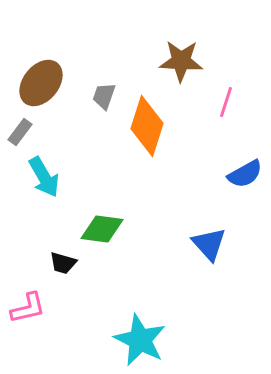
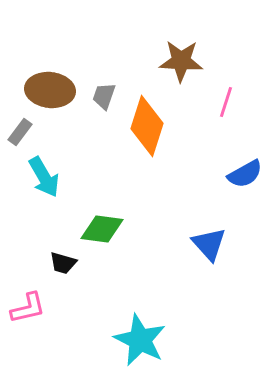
brown ellipse: moved 9 px right, 7 px down; rotated 57 degrees clockwise
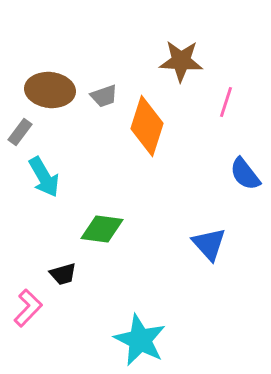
gray trapezoid: rotated 128 degrees counterclockwise
blue semicircle: rotated 81 degrees clockwise
black trapezoid: moved 11 px down; rotated 32 degrees counterclockwise
pink L-shape: rotated 33 degrees counterclockwise
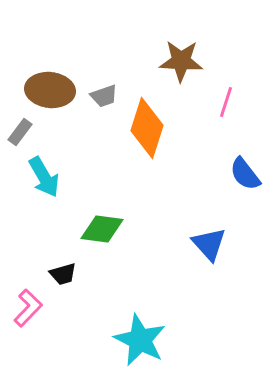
orange diamond: moved 2 px down
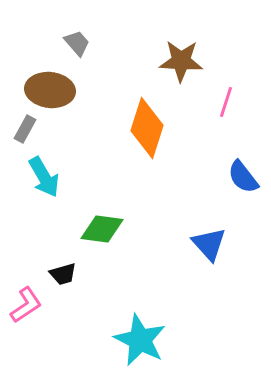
gray trapezoid: moved 27 px left, 53 px up; rotated 112 degrees counterclockwise
gray rectangle: moved 5 px right, 3 px up; rotated 8 degrees counterclockwise
blue semicircle: moved 2 px left, 3 px down
pink L-shape: moved 2 px left, 3 px up; rotated 12 degrees clockwise
